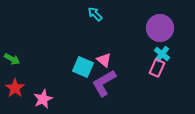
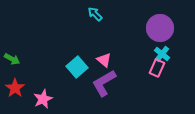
cyan square: moved 6 px left; rotated 25 degrees clockwise
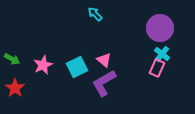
cyan square: rotated 15 degrees clockwise
pink star: moved 34 px up
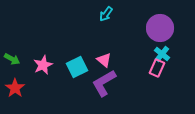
cyan arrow: moved 11 px right; rotated 98 degrees counterclockwise
